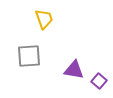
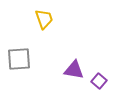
gray square: moved 10 px left, 3 px down
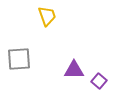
yellow trapezoid: moved 3 px right, 3 px up
purple triangle: rotated 10 degrees counterclockwise
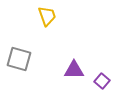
gray square: rotated 20 degrees clockwise
purple square: moved 3 px right
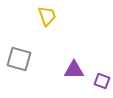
purple square: rotated 21 degrees counterclockwise
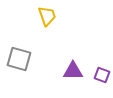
purple triangle: moved 1 px left, 1 px down
purple square: moved 6 px up
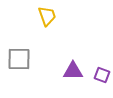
gray square: rotated 15 degrees counterclockwise
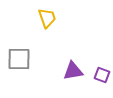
yellow trapezoid: moved 2 px down
purple triangle: rotated 10 degrees counterclockwise
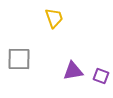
yellow trapezoid: moved 7 px right
purple square: moved 1 px left, 1 px down
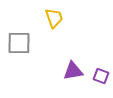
gray square: moved 16 px up
